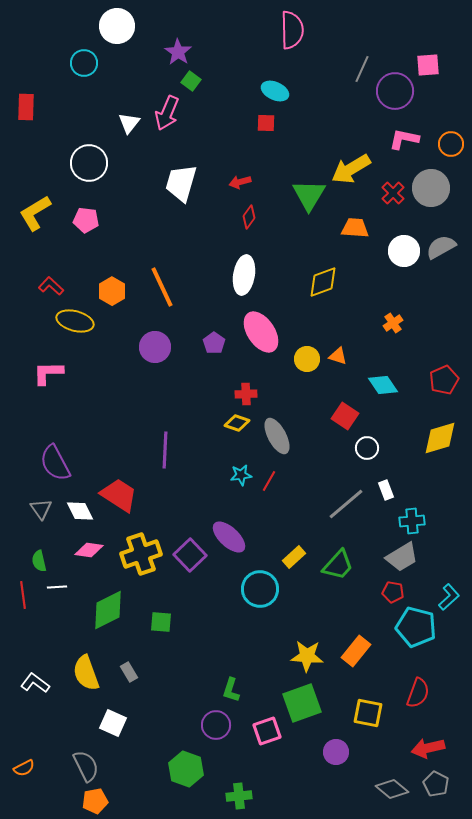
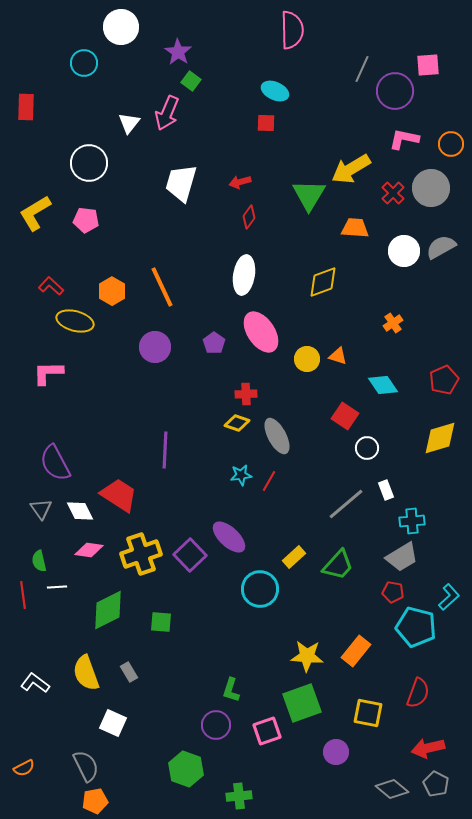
white circle at (117, 26): moved 4 px right, 1 px down
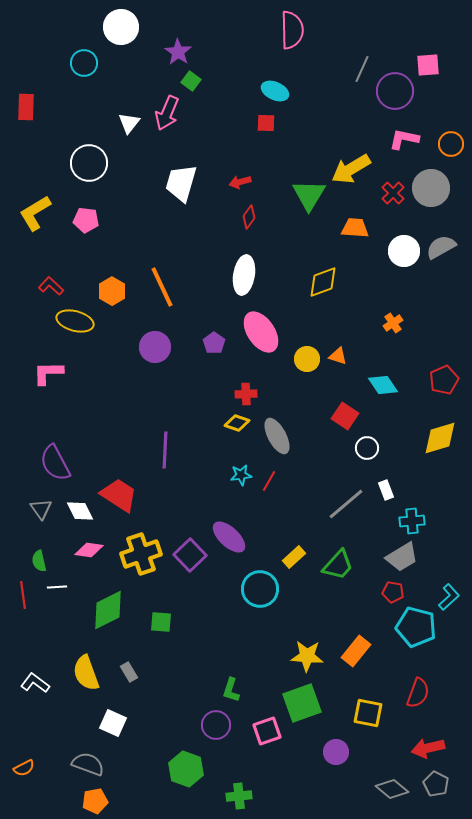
gray semicircle at (86, 766): moved 2 px right, 2 px up; rotated 44 degrees counterclockwise
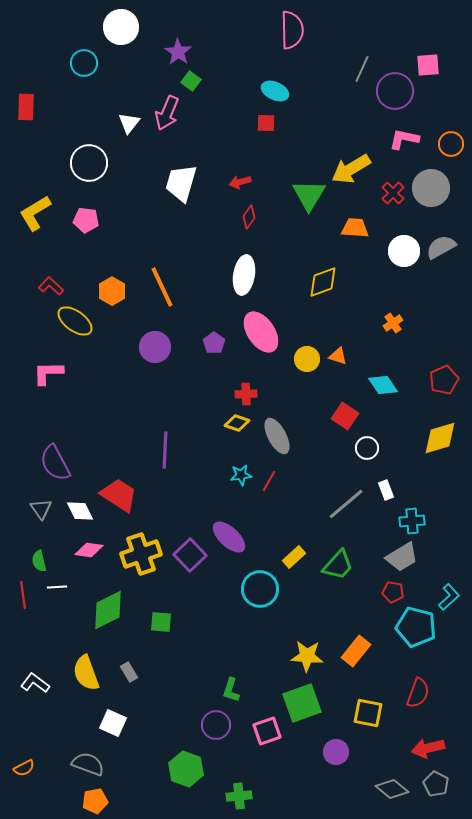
yellow ellipse at (75, 321): rotated 21 degrees clockwise
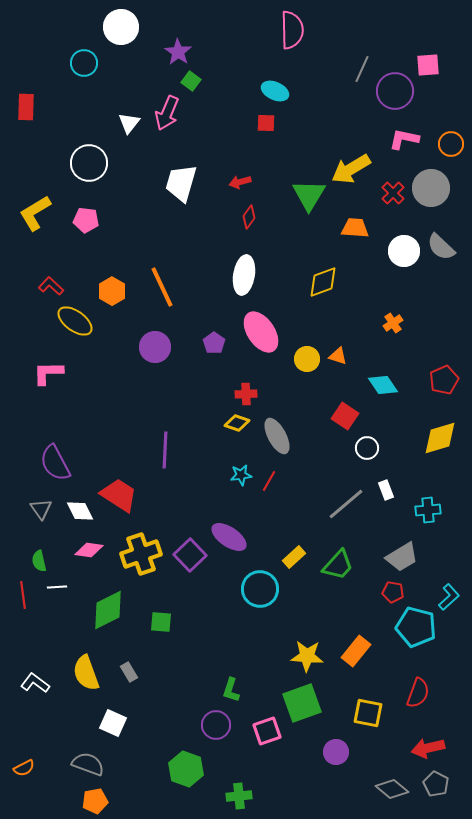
gray semicircle at (441, 247): rotated 108 degrees counterclockwise
cyan cross at (412, 521): moved 16 px right, 11 px up
purple ellipse at (229, 537): rotated 9 degrees counterclockwise
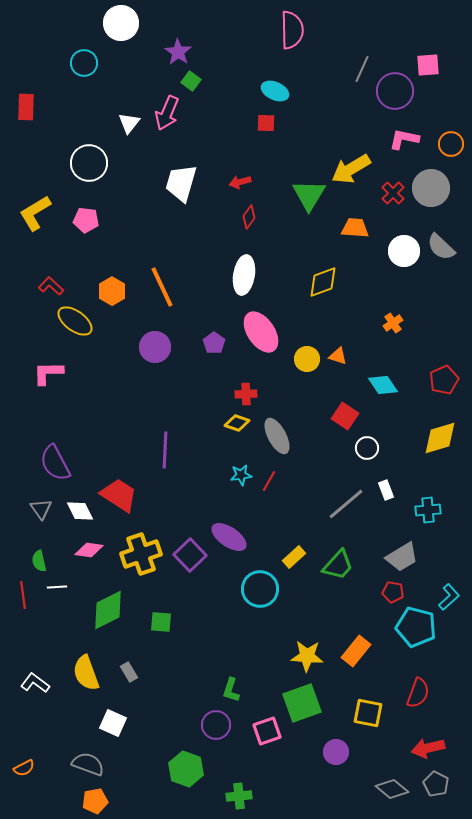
white circle at (121, 27): moved 4 px up
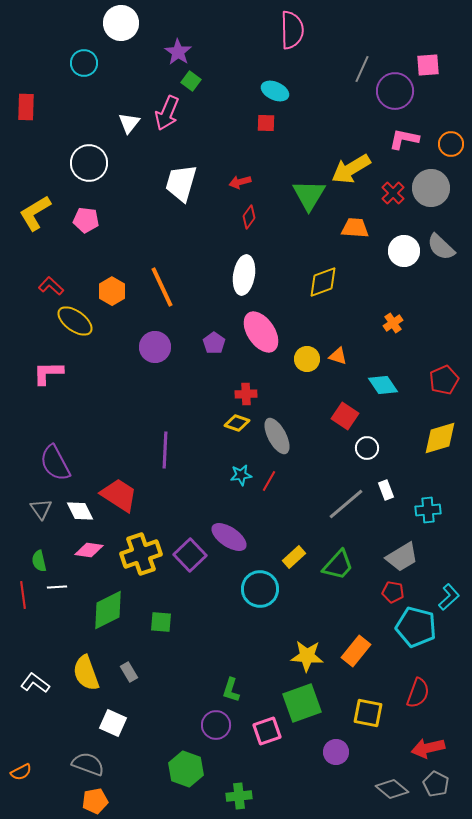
orange semicircle at (24, 768): moved 3 px left, 4 px down
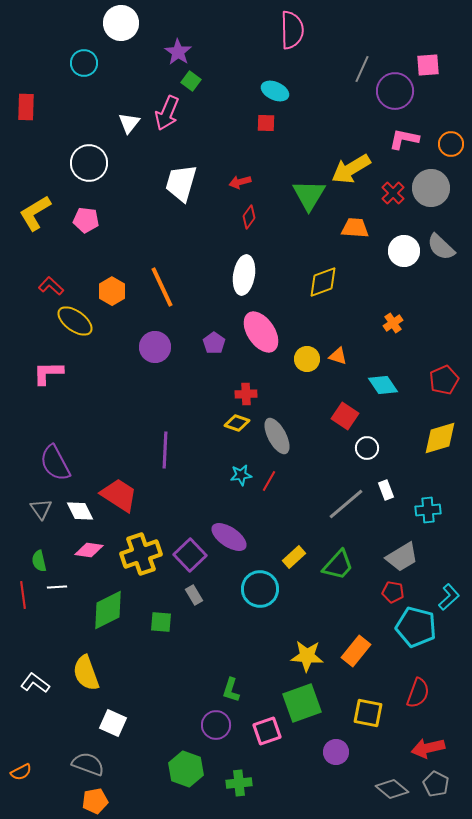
gray rectangle at (129, 672): moved 65 px right, 77 px up
green cross at (239, 796): moved 13 px up
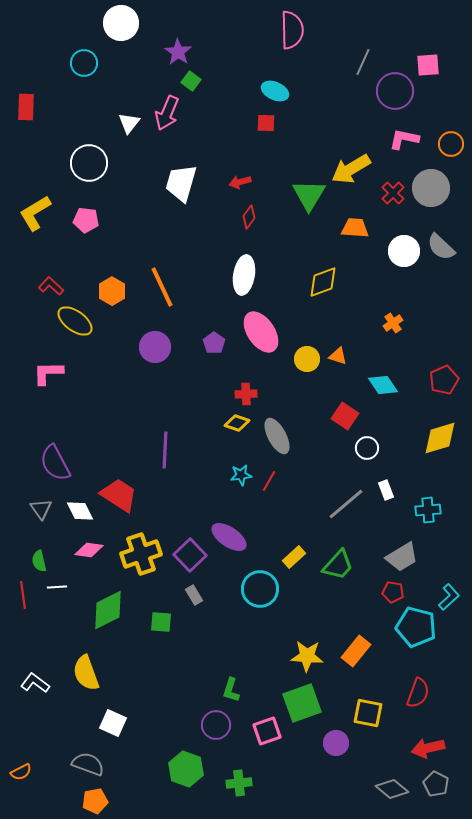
gray line at (362, 69): moved 1 px right, 7 px up
purple circle at (336, 752): moved 9 px up
